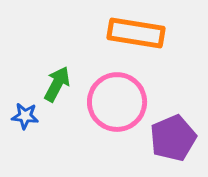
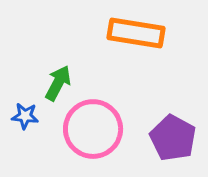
green arrow: moved 1 px right, 1 px up
pink circle: moved 24 px left, 27 px down
purple pentagon: rotated 21 degrees counterclockwise
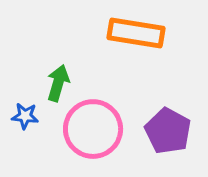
green arrow: rotated 12 degrees counterclockwise
purple pentagon: moved 5 px left, 7 px up
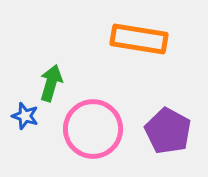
orange rectangle: moved 3 px right, 6 px down
green arrow: moved 7 px left
blue star: rotated 12 degrees clockwise
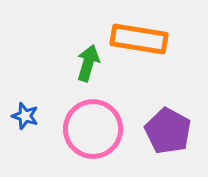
green arrow: moved 37 px right, 20 px up
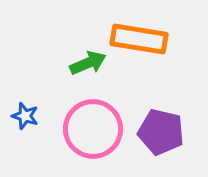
green arrow: rotated 51 degrees clockwise
purple pentagon: moved 7 px left, 1 px down; rotated 15 degrees counterclockwise
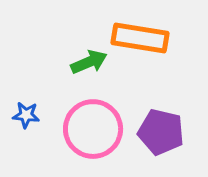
orange rectangle: moved 1 px right, 1 px up
green arrow: moved 1 px right, 1 px up
blue star: moved 1 px right, 1 px up; rotated 12 degrees counterclockwise
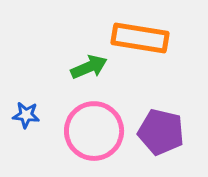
green arrow: moved 5 px down
pink circle: moved 1 px right, 2 px down
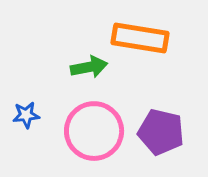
green arrow: rotated 12 degrees clockwise
blue star: rotated 12 degrees counterclockwise
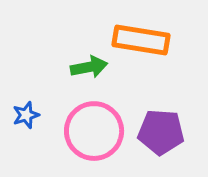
orange rectangle: moved 1 px right, 2 px down
blue star: rotated 12 degrees counterclockwise
purple pentagon: rotated 9 degrees counterclockwise
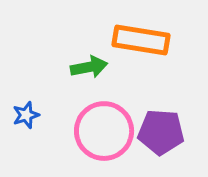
pink circle: moved 10 px right
